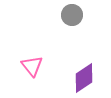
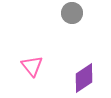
gray circle: moved 2 px up
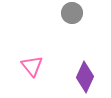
purple diamond: moved 1 px right, 1 px up; rotated 32 degrees counterclockwise
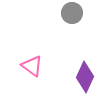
pink triangle: rotated 15 degrees counterclockwise
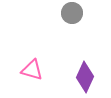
pink triangle: moved 4 px down; rotated 20 degrees counterclockwise
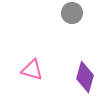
purple diamond: rotated 8 degrees counterclockwise
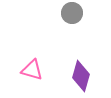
purple diamond: moved 4 px left, 1 px up
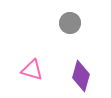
gray circle: moved 2 px left, 10 px down
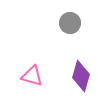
pink triangle: moved 6 px down
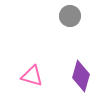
gray circle: moved 7 px up
